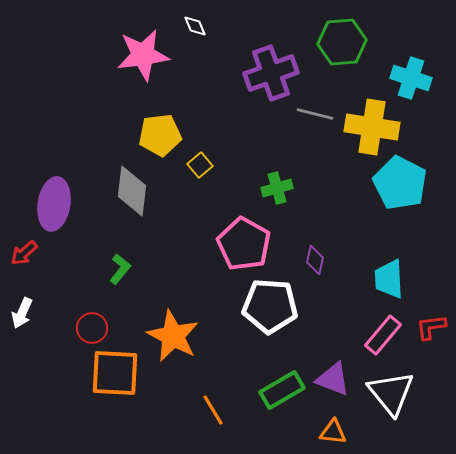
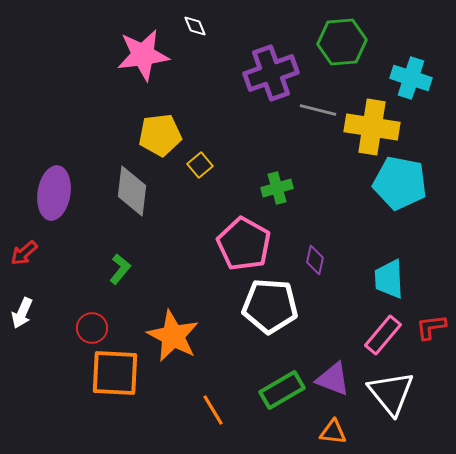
gray line: moved 3 px right, 4 px up
cyan pentagon: rotated 16 degrees counterclockwise
purple ellipse: moved 11 px up
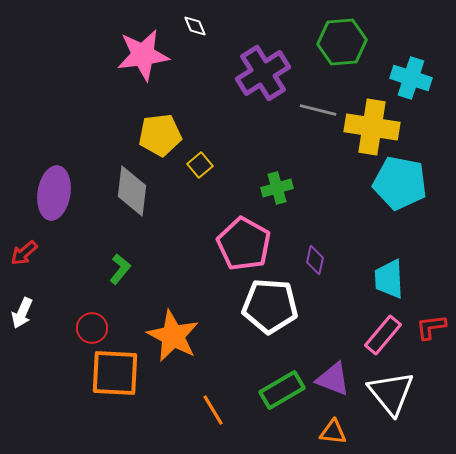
purple cross: moved 8 px left; rotated 12 degrees counterclockwise
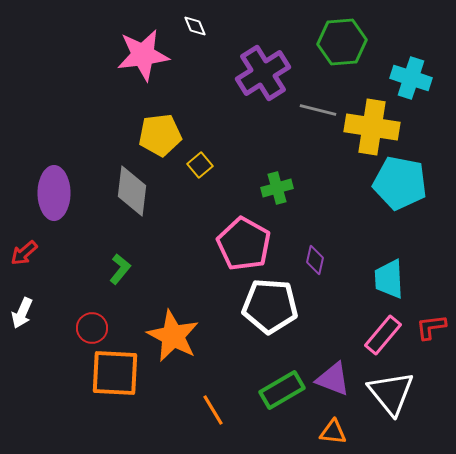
purple ellipse: rotated 9 degrees counterclockwise
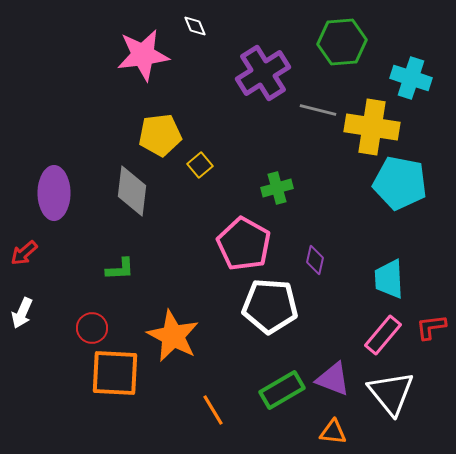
green L-shape: rotated 48 degrees clockwise
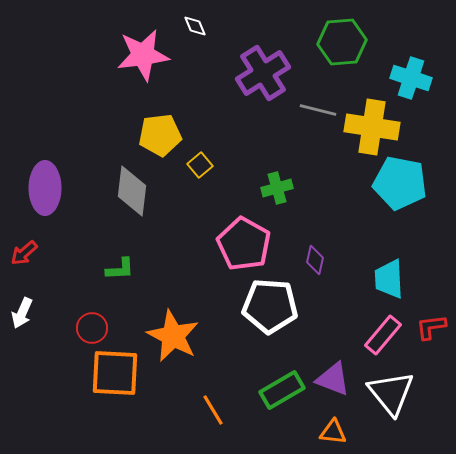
purple ellipse: moved 9 px left, 5 px up
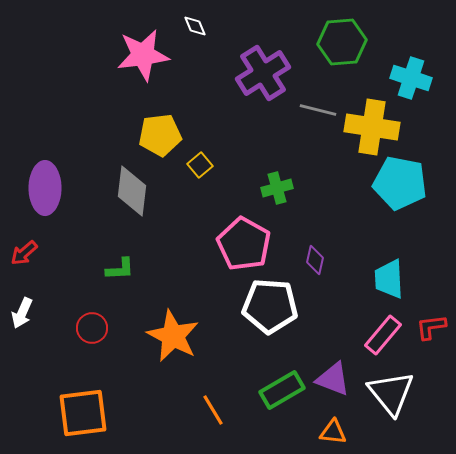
orange square: moved 32 px left, 40 px down; rotated 10 degrees counterclockwise
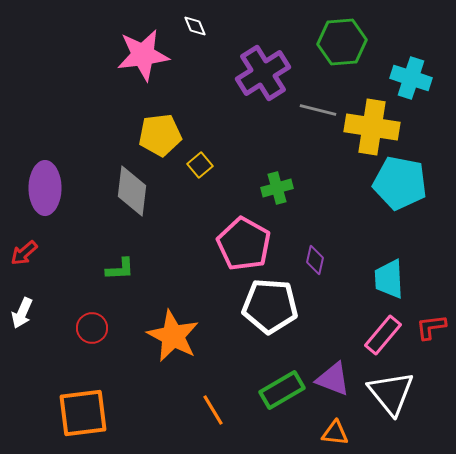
orange triangle: moved 2 px right, 1 px down
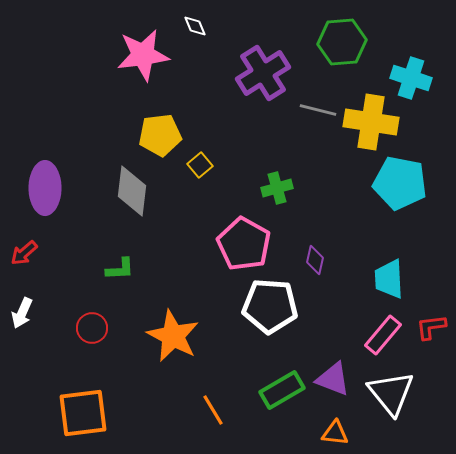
yellow cross: moved 1 px left, 5 px up
